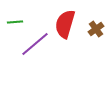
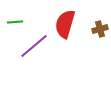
brown cross: moved 4 px right; rotated 21 degrees clockwise
purple line: moved 1 px left, 2 px down
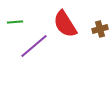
red semicircle: rotated 48 degrees counterclockwise
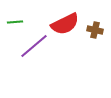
red semicircle: rotated 84 degrees counterclockwise
brown cross: moved 5 px left, 1 px down; rotated 28 degrees clockwise
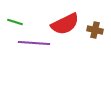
green line: rotated 21 degrees clockwise
purple line: moved 3 px up; rotated 44 degrees clockwise
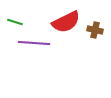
red semicircle: moved 1 px right, 2 px up
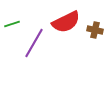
green line: moved 3 px left, 2 px down; rotated 35 degrees counterclockwise
purple line: rotated 64 degrees counterclockwise
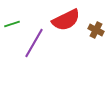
red semicircle: moved 2 px up
brown cross: moved 1 px right; rotated 14 degrees clockwise
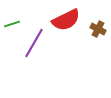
brown cross: moved 2 px right, 1 px up
